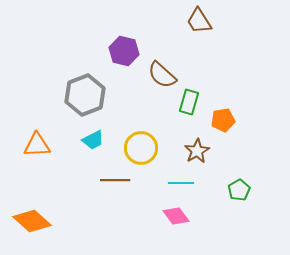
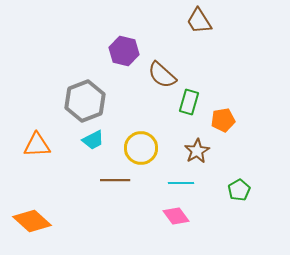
gray hexagon: moved 6 px down
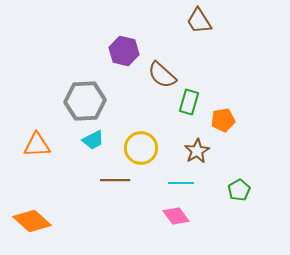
gray hexagon: rotated 18 degrees clockwise
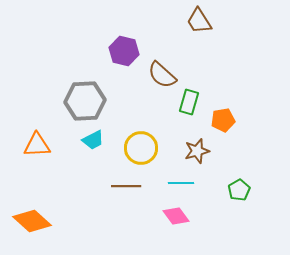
brown star: rotated 15 degrees clockwise
brown line: moved 11 px right, 6 px down
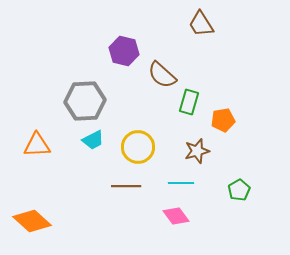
brown trapezoid: moved 2 px right, 3 px down
yellow circle: moved 3 px left, 1 px up
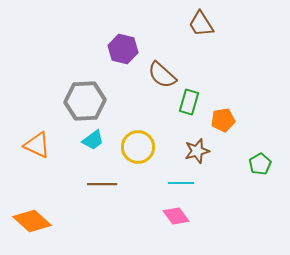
purple hexagon: moved 1 px left, 2 px up
cyan trapezoid: rotated 10 degrees counterclockwise
orange triangle: rotated 28 degrees clockwise
brown line: moved 24 px left, 2 px up
green pentagon: moved 21 px right, 26 px up
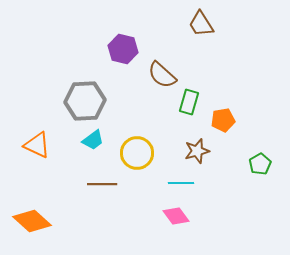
yellow circle: moved 1 px left, 6 px down
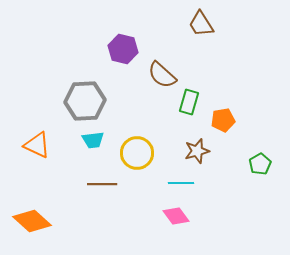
cyan trapezoid: rotated 30 degrees clockwise
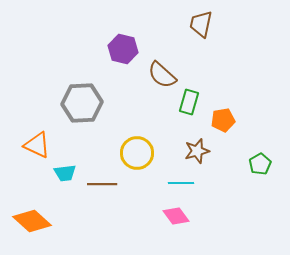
brown trapezoid: rotated 44 degrees clockwise
gray hexagon: moved 3 px left, 2 px down
cyan trapezoid: moved 28 px left, 33 px down
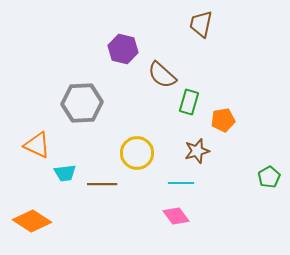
green pentagon: moved 9 px right, 13 px down
orange diamond: rotated 9 degrees counterclockwise
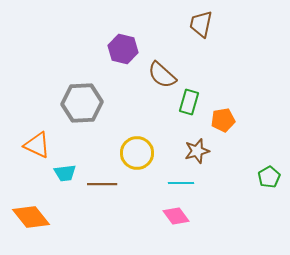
orange diamond: moved 1 px left, 4 px up; rotated 18 degrees clockwise
